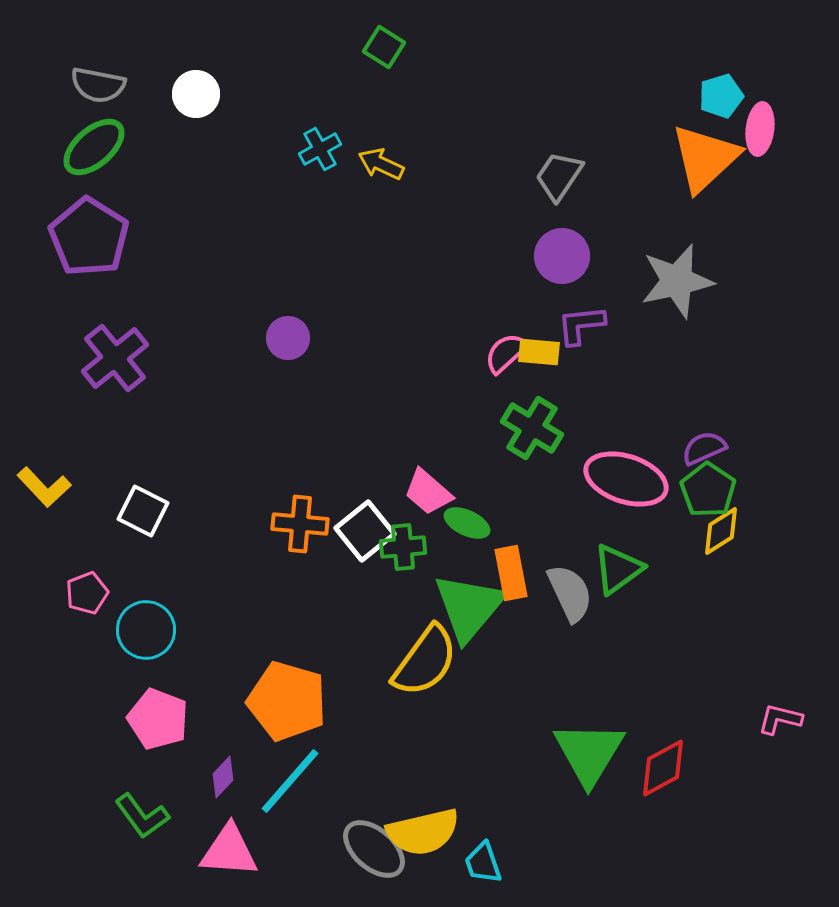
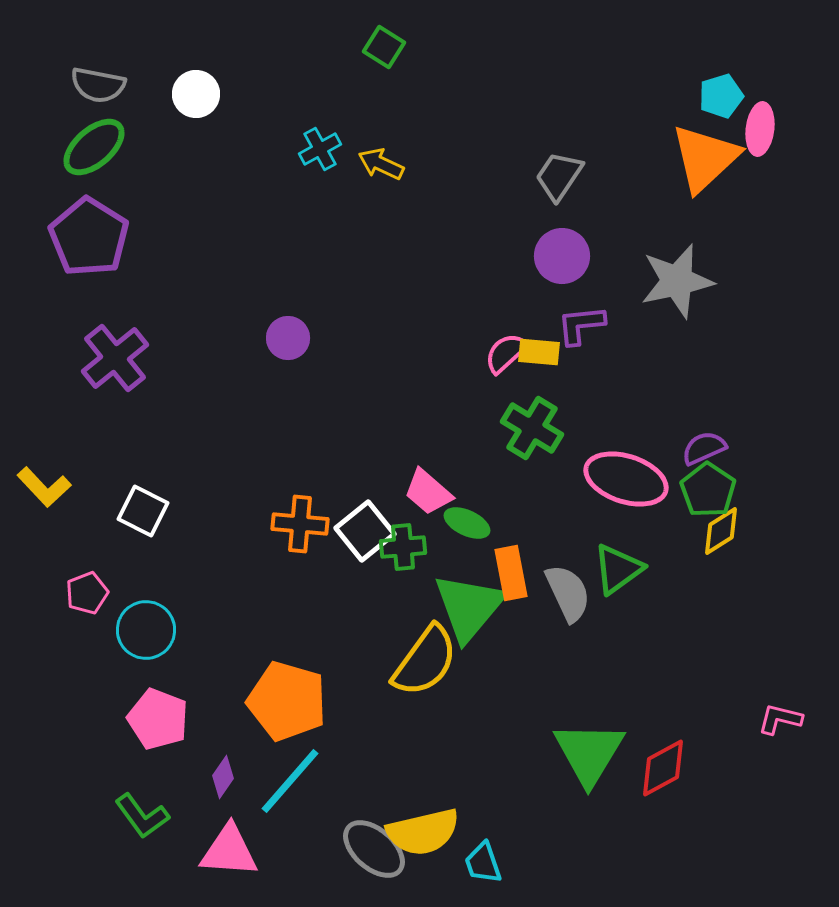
gray semicircle at (570, 593): moved 2 px left
purple diamond at (223, 777): rotated 9 degrees counterclockwise
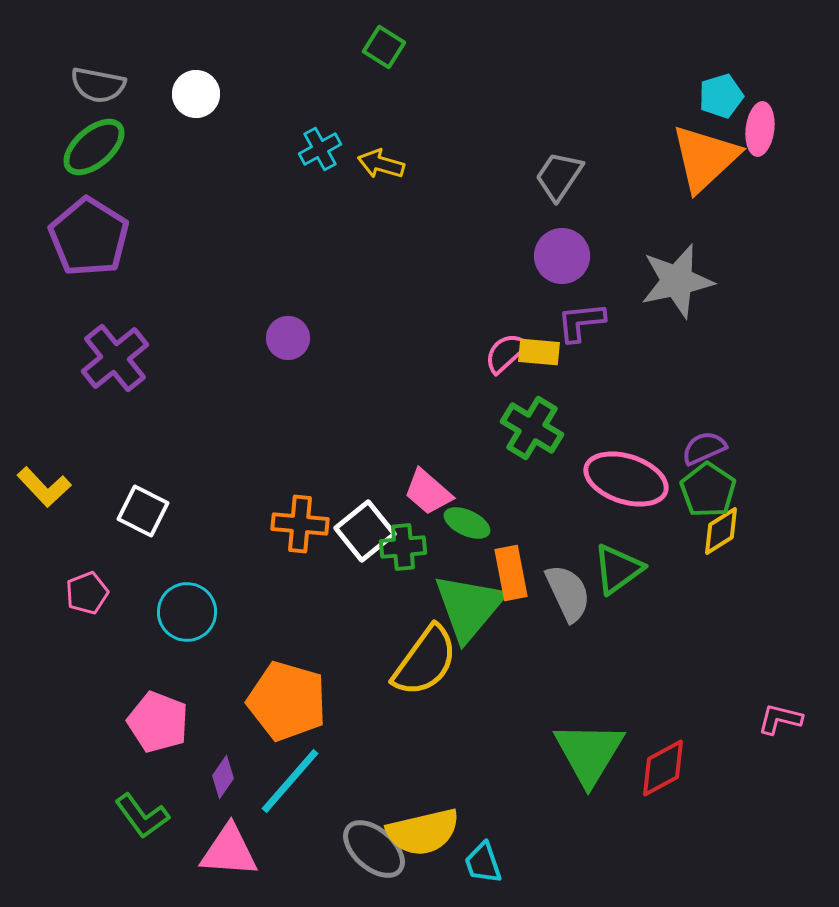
yellow arrow at (381, 164): rotated 9 degrees counterclockwise
purple L-shape at (581, 325): moved 3 px up
cyan circle at (146, 630): moved 41 px right, 18 px up
pink pentagon at (158, 719): moved 3 px down
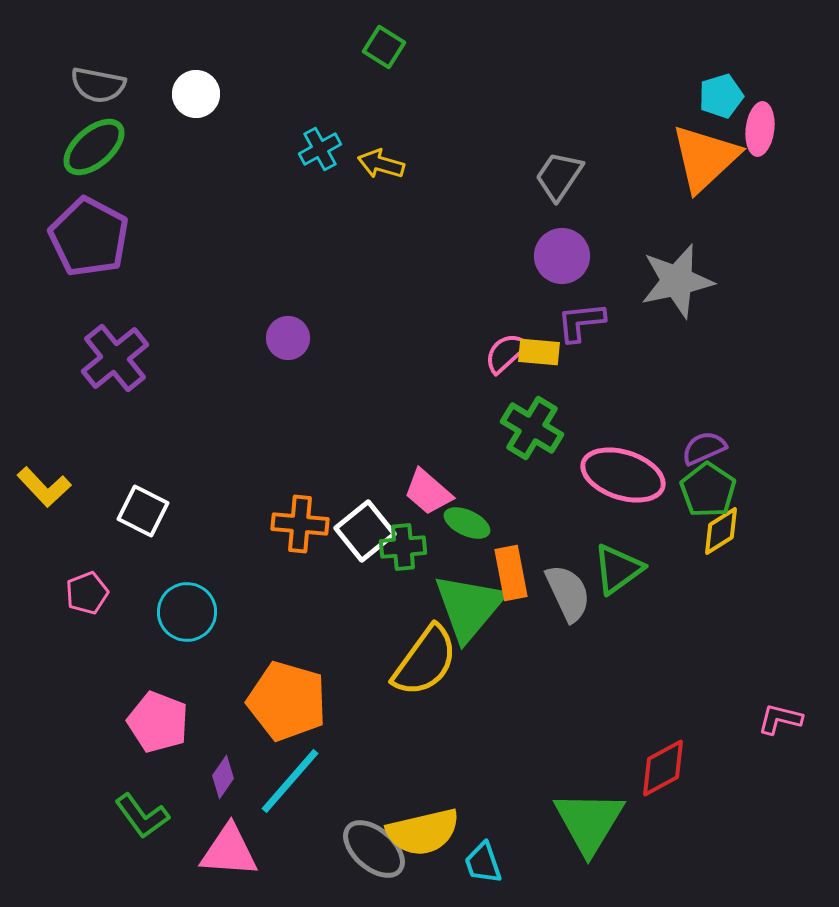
purple pentagon at (89, 237): rotated 4 degrees counterclockwise
pink ellipse at (626, 479): moved 3 px left, 4 px up
green triangle at (589, 753): moved 69 px down
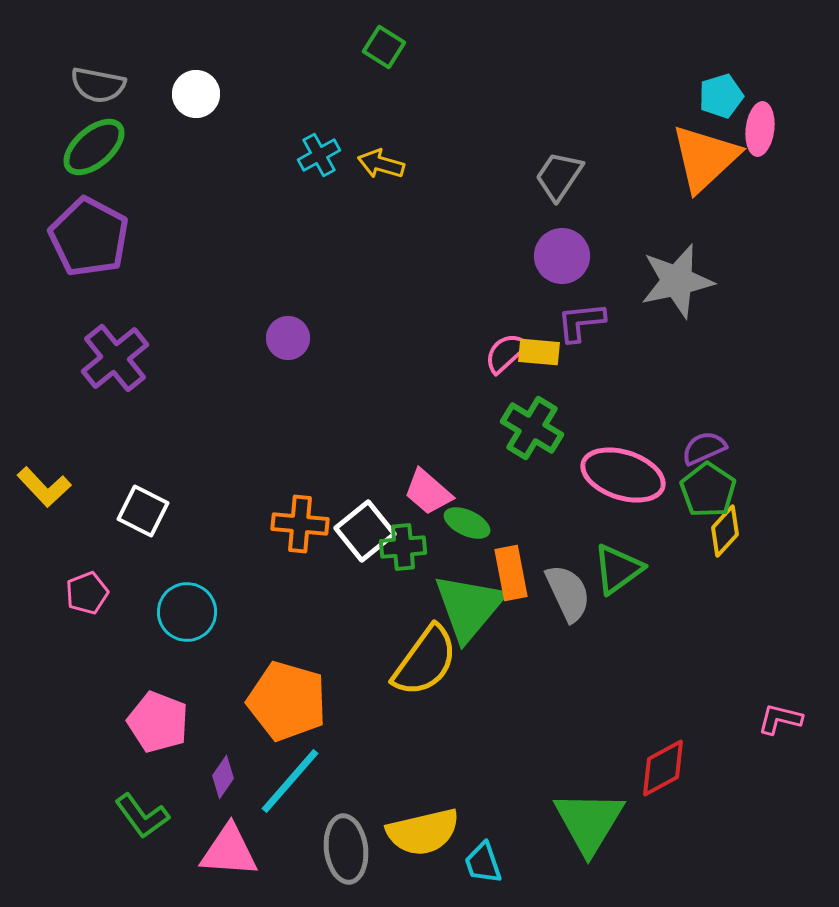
cyan cross at (320, 149): moved 1 px left, 6 px down
yellow diamond at (721, 531): moved 4 px right; rotated 15 degrees counterclockwise
gray ellipse at (374, 849): moved 28 px left; rotated 42 degrees clockwise
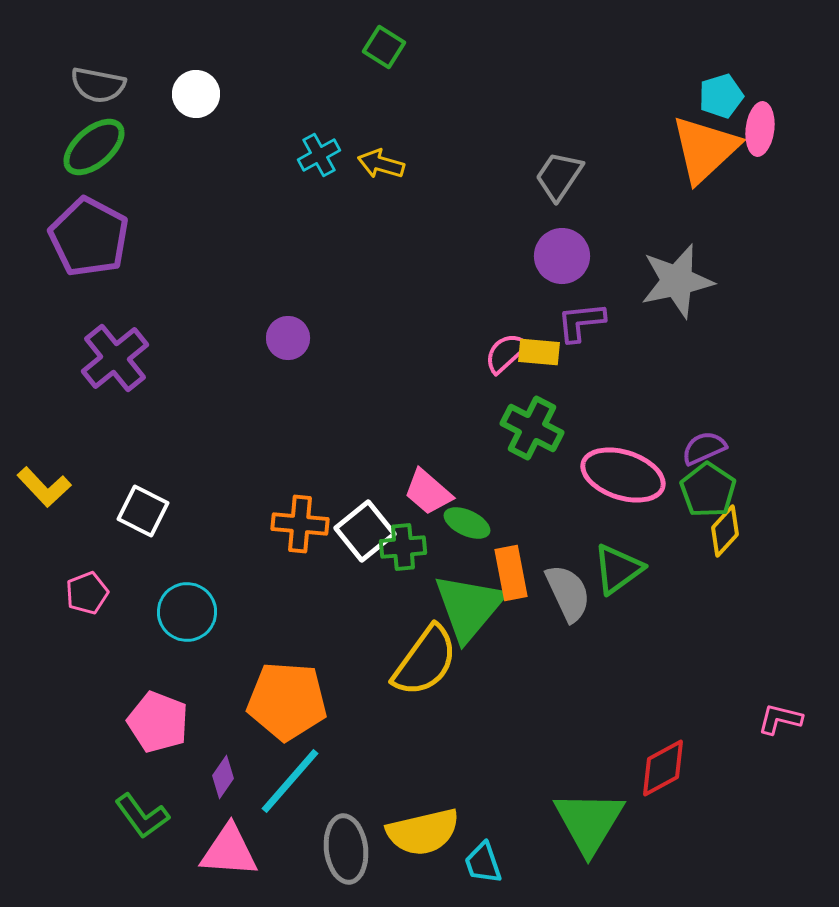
orange triangle at (705, 158): moved 9 px up
green cross at (532, 428): rotated 4 degrees counterclockwise
orange pentagon at (287, 701): rotated 12 degrees counterclockwise
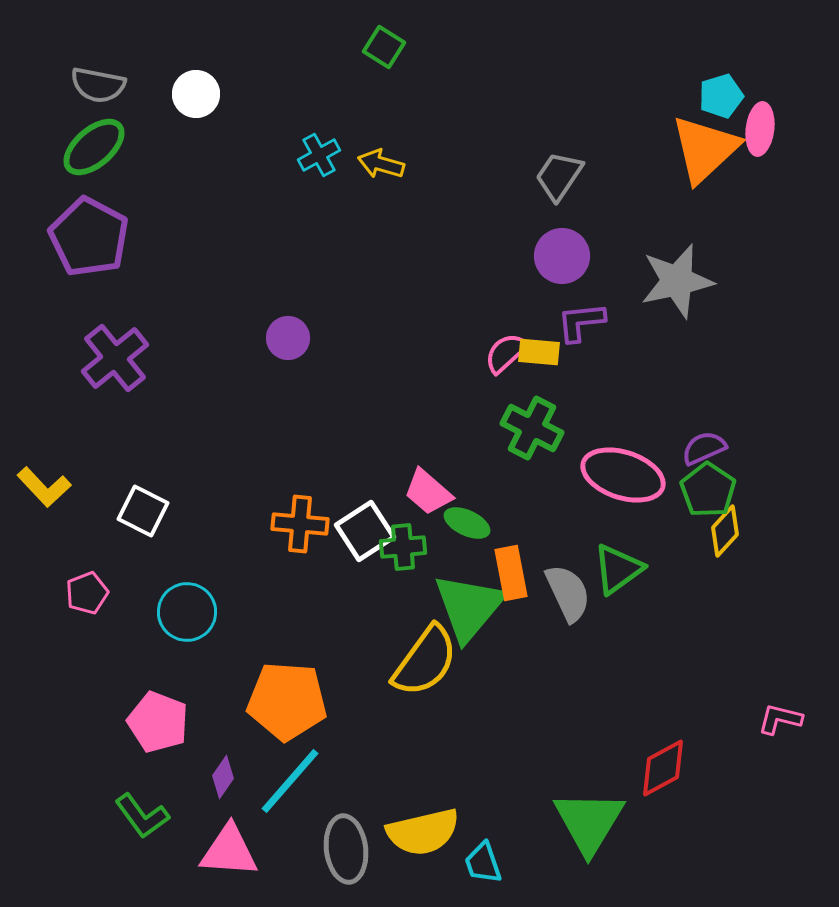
white square at (365, 531): rotated 6 degrees clockwise
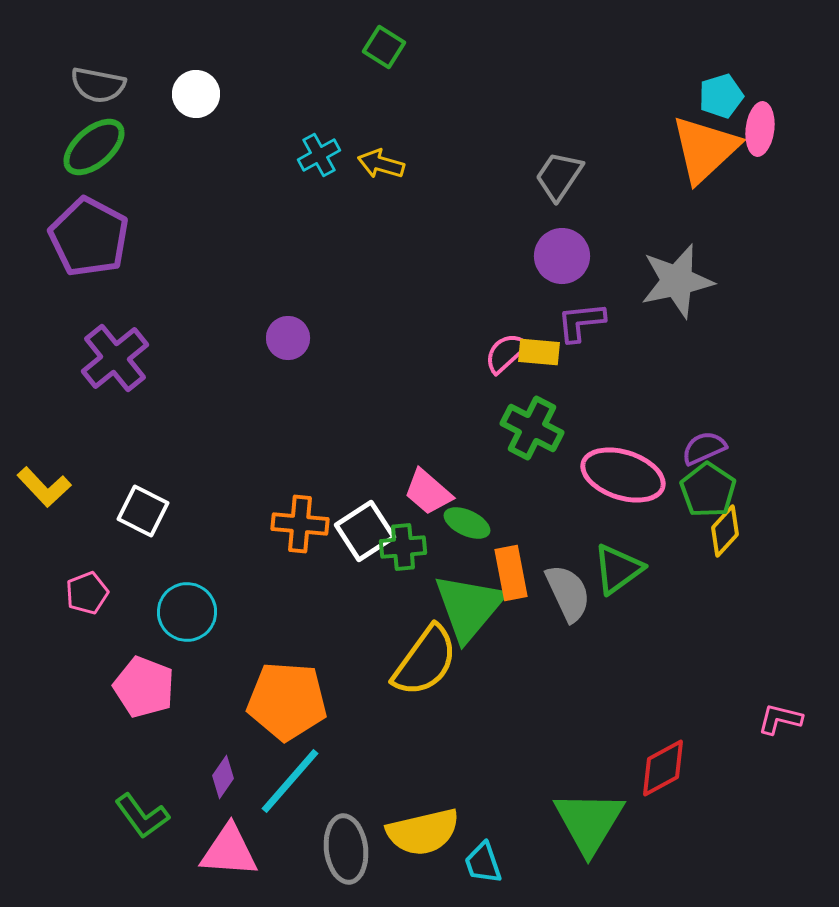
pink pentagon at (158, 722): moved 14 px left, 35 px up
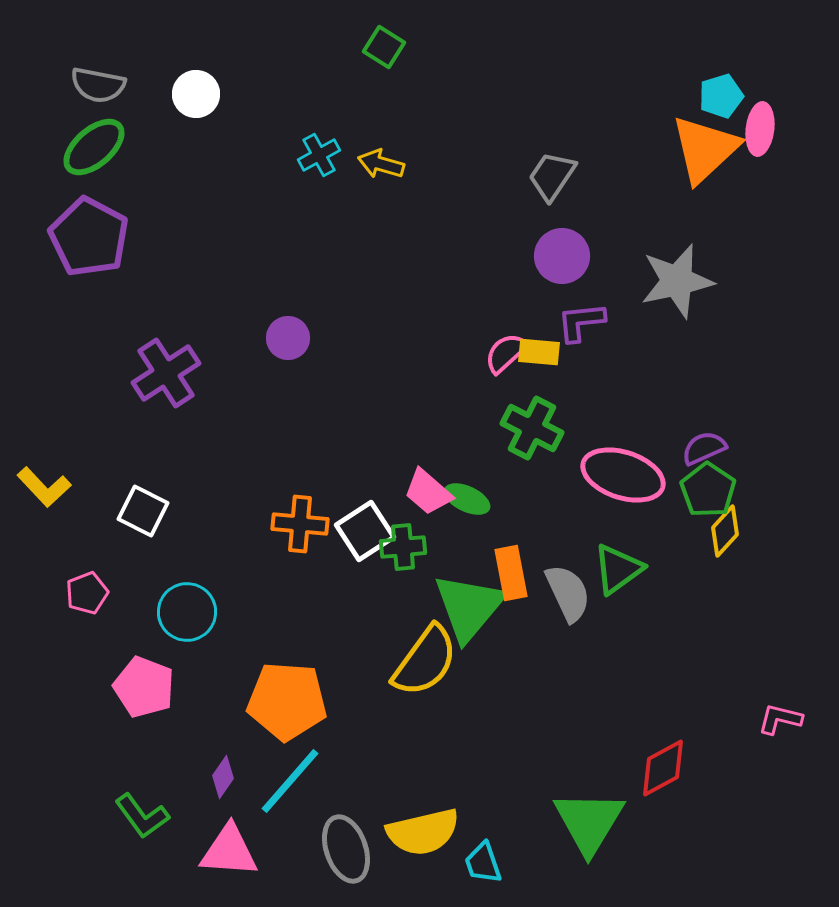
gray trapezoid at (559, 176): moved 7 px left
purple cross at (115, 358): moved 51 px right, 15 px down; rotated 6 degrees clockwise
green ellipse at (467, 523): moved 24 px up
gray ellipse at (346, 849): rotated 12 degrees counterclockwise
